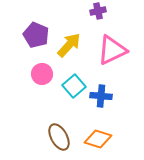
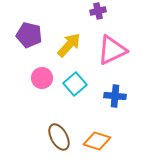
purple pentagon: moved 7 px left; rotated 10 degrees counterclockwise
pink circle: moved 4 px down
cyan square: moved 1 px right, 2 px up
blue cross: moved 14 px right
orange diamond: moved 1 px left, 2 px down
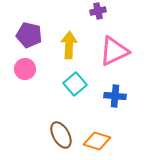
yellow arrow: rotated 40 degrees counterclockwise
pink triangle: moved 2 px right, 1 px down
pink circle: moved 17 px left, 9 px up
brown ellipse: moved 2 px right, 2 px up
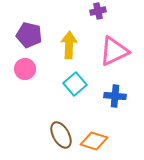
orange diamond: moved 3 px left
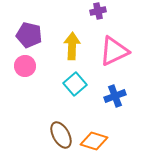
yellow arrow: moved 3 px right, 1 px down
pink circle: moved 3 px up
blue cross: rotated 25 degrees counterclockwise
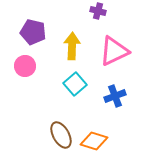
purple cross: rotated 28 degrees clockwise
purple pentagon: moved 4 px right, 3 px up
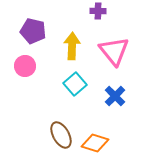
purple cross: rotated 14 degrees counterclockwise
purple pentagon: moved 1 px up
pink triangle: rotated 44 degrees counterclockwise
blue cross: rotated 25 degrees counterclockwise
orange diamond: moved 1 px right, 2 px down
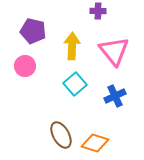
blue cross: rotated 20 degrees clockwise
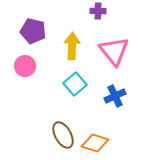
brown ellipse: moved 2 px right
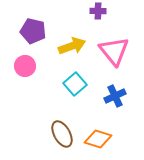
yellow arrow: rotated 68 degrees clockwise
brown ellipse: moved 1 px left, 1 px up
orange diamond: moved 3 px right, 4 px up
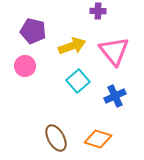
cyan square: moved 3 px right, 3 px up
brown ellipse: moved 6 px left, 4 px down
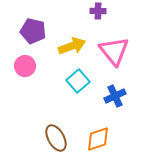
orange diamond: rotated 36 degrees counterclockwise
